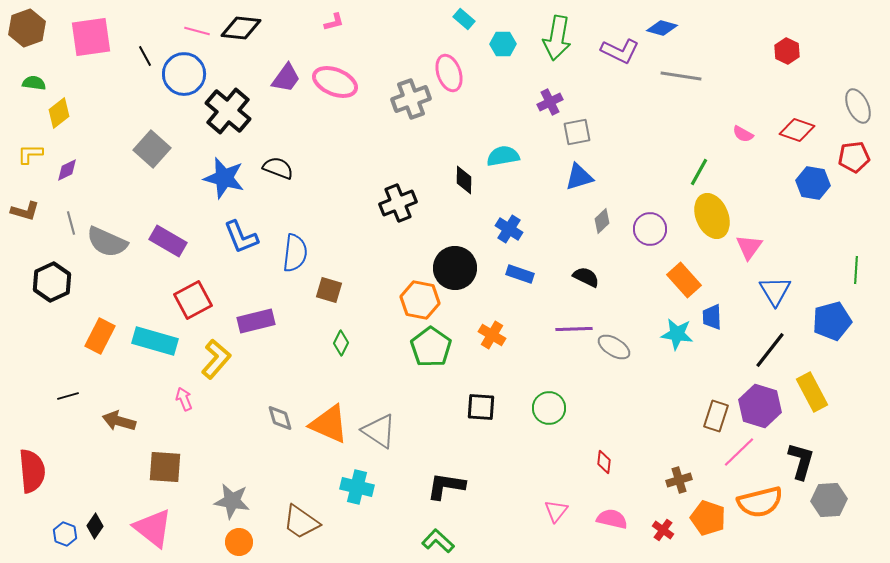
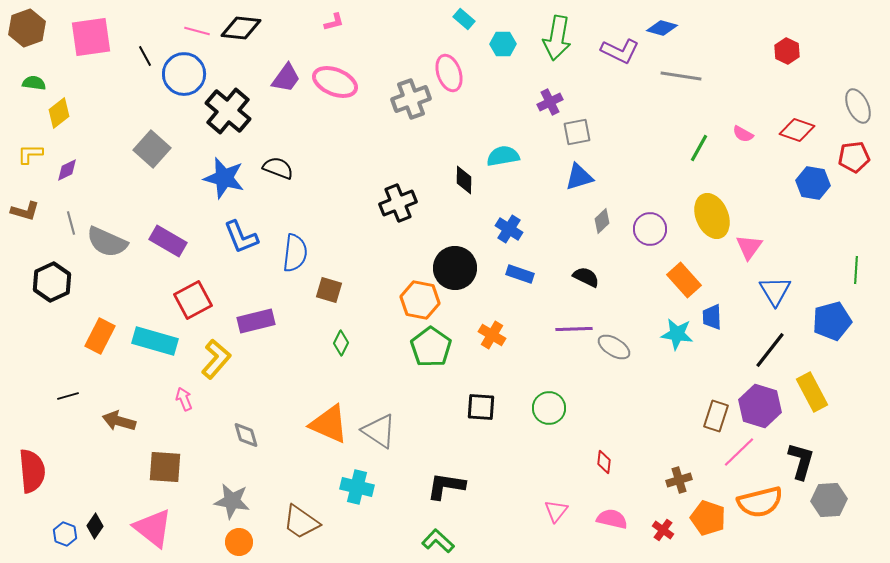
green line at (699, 172): moved 24 px up
gray diamond at (280, 418): moved 34 px left, 17 px down
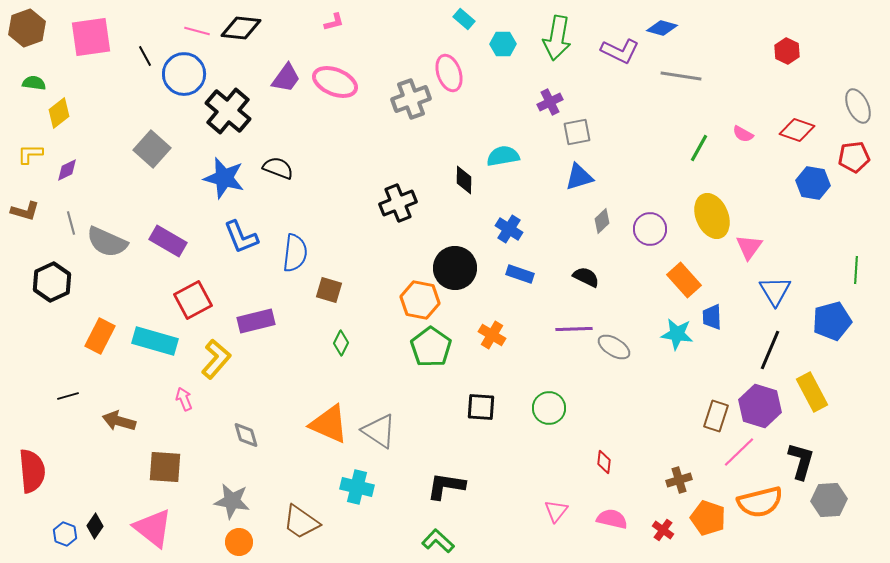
black line at (770, 350): rotated 15 degrees counterclockwise
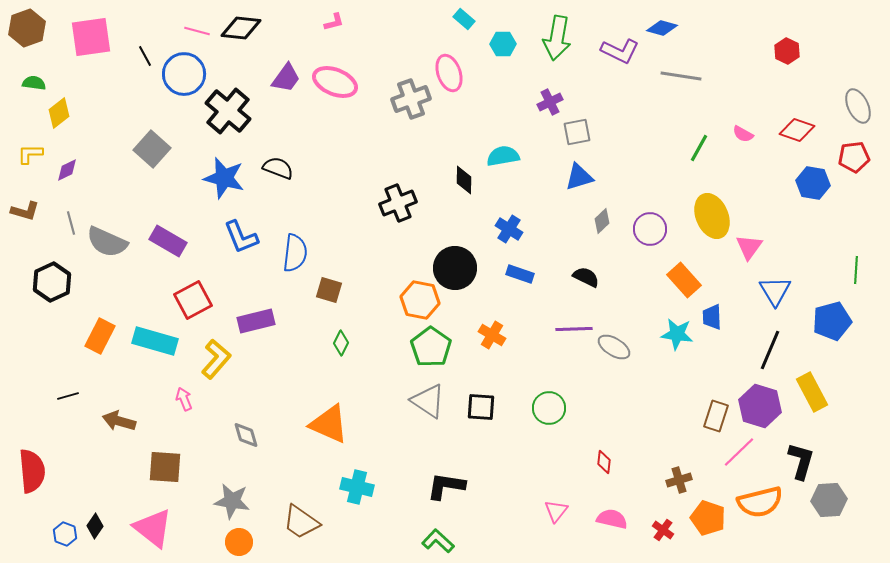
gray triangle at (379, 431): moved 49 px right, 30 px up
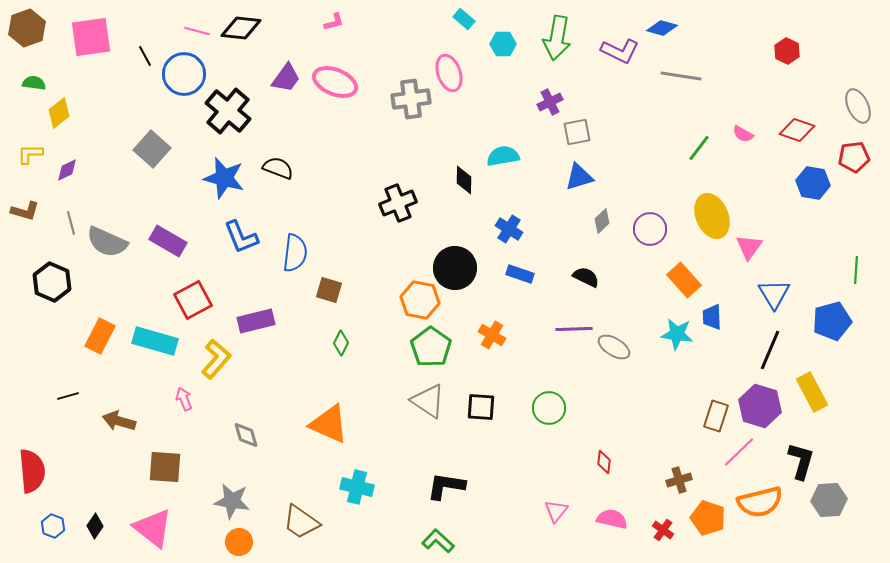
gray cross at (411, 99): rotated 12 degrees clockwise
green line at (699, 148): rotated 8 degrees clockwise
black hexagon at (52, 282): rotated 12 degrees counterclockwise
blue triangle at (775, 291): moved 1 px left, 3 px down
blue hexagon at (65, 534): moved 12 px left, 8 px up
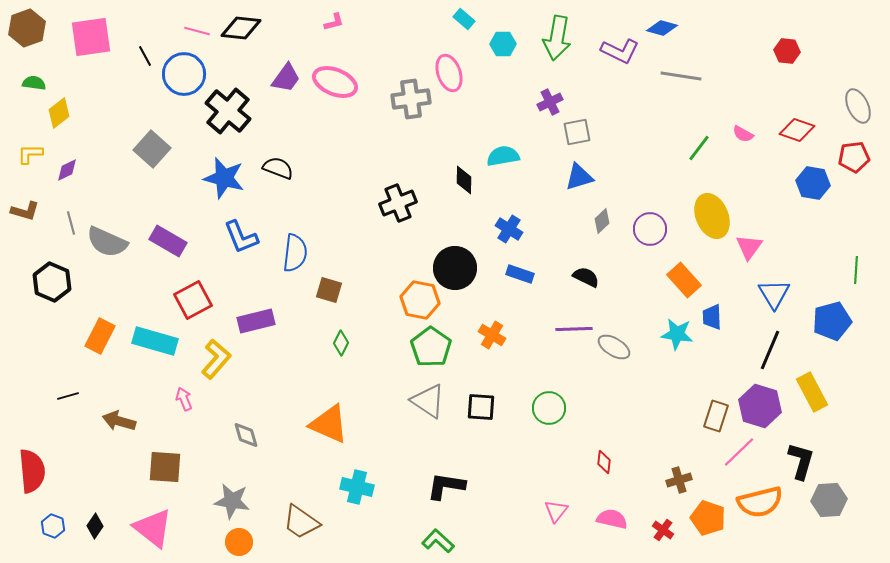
red hexagon at (787, 51): rotated 20 degrees counterclockwise
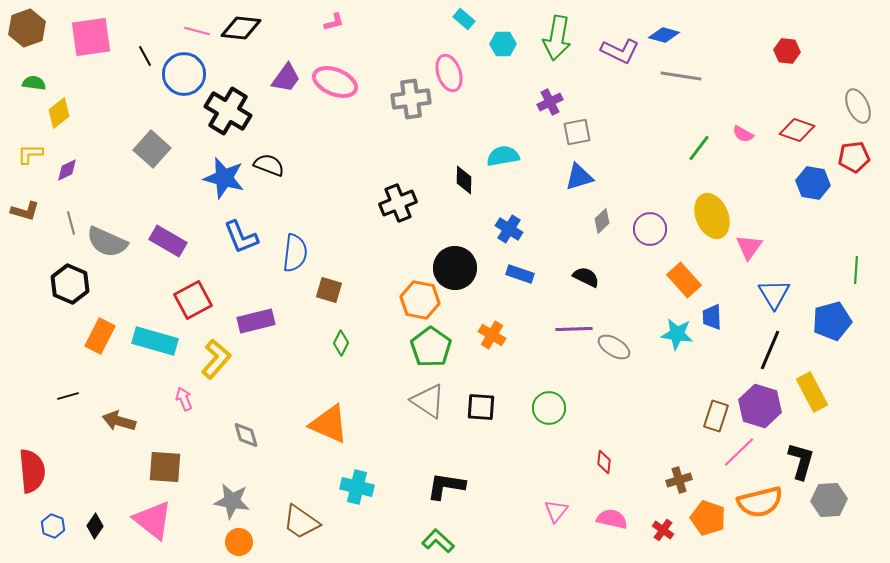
blue diamond at (662, 28): moved 2 px right, 7 px down
black cross at (228, 111): rotated 9 degrees counterclockwise
black semicircle at (278, 168): moved 9 px left, 3 px up
black hexagon at (52, 282): moved 18 px right, 2 px down
pink triangle at (153, 528): moved 8 px up
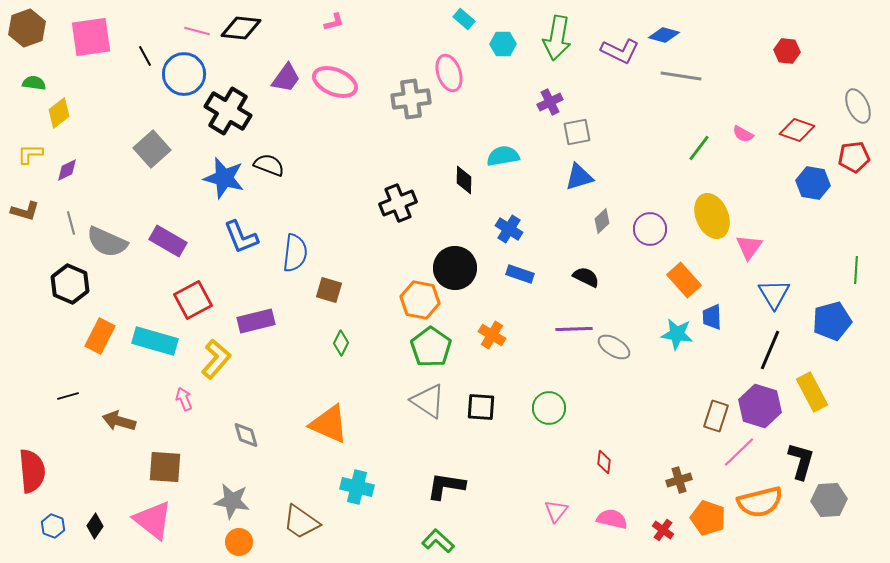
gray square at (152, 149): rotated 6 degrees clockwise
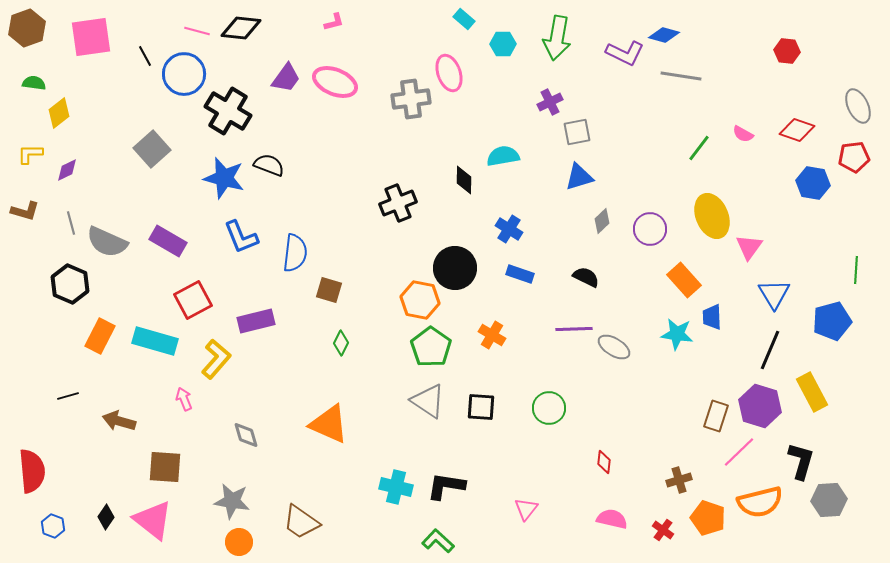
purple L-shape at (620, 51): moved 5 px right, 2 px down
cyan cross at (357, 487): moved 39 px right
pink triangle at (556, 511): moved 30 px left, 2 px up
black diamond at (95, 526): moved 11 px right, 9 px up
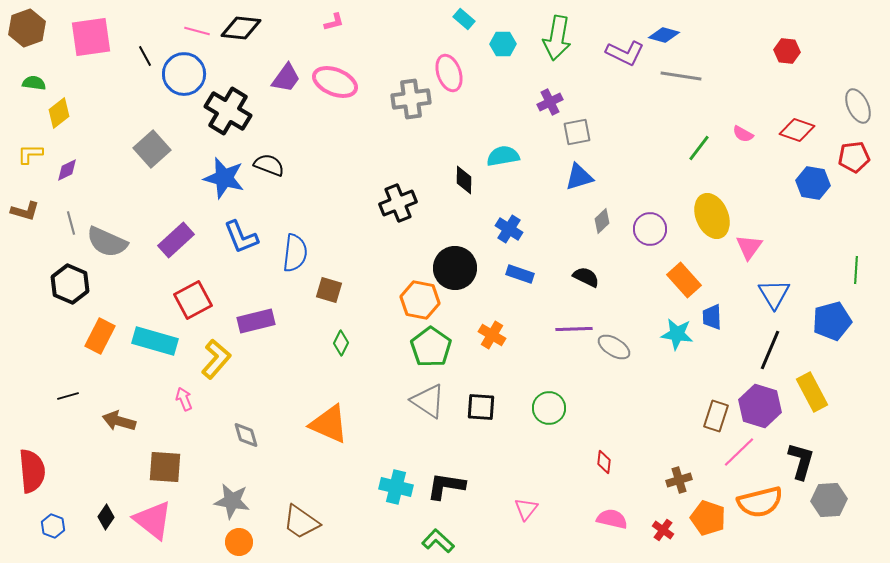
purple rectangle at (168, 241): moved 8 px right, 1 px up; rotated 72 degrees counterclockwise
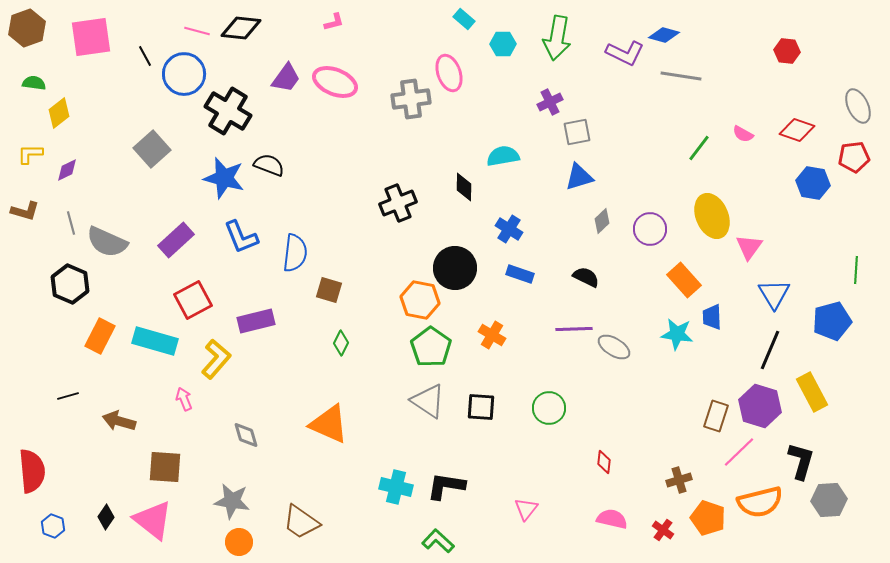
black diamond at (464, 180): moved 7 px down
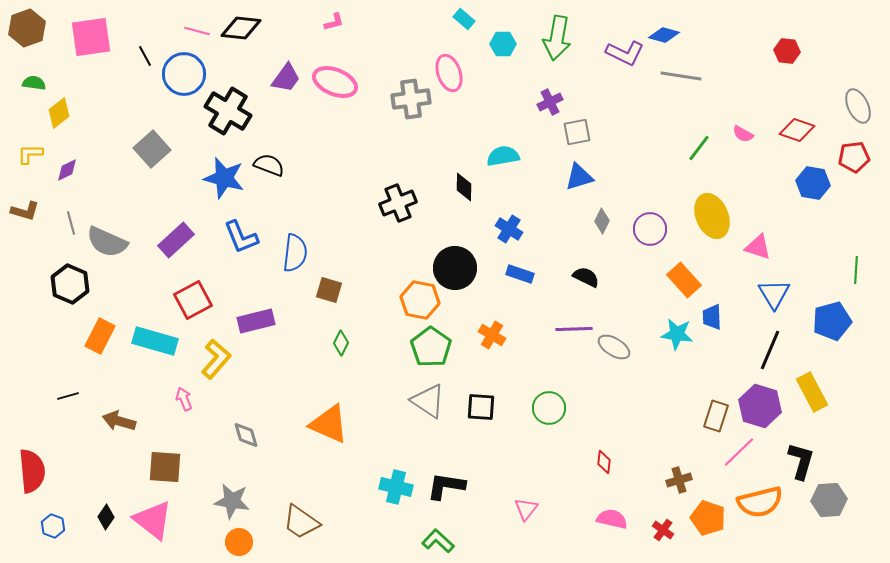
gray diamond at (602, 221): rotated 20 degrees counterclockwise
pink triangle at (749, 247): moved 9 px right; rotated 48 degrees counterclockwise
